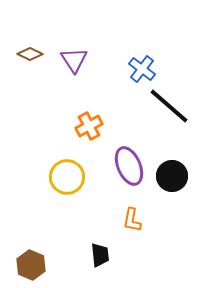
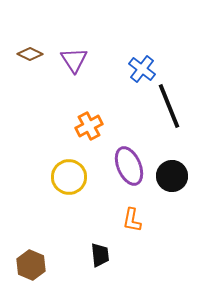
black line: rotated 27 degrees clockwise
yellow circle: moved 2 px right
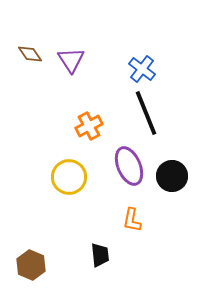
brown diamond: rotated 30 degrees clockwise
purple triangle: moved 3 px left
black line: moved 23 px left, 7 px down
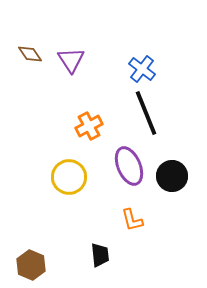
orange L-shape: rotated 25 degrees counterclockwise
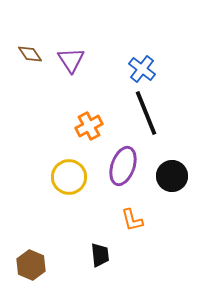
purple ellipse: moved 6 px left; rotated 42 degrees clockwise
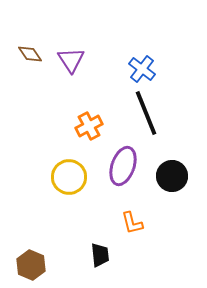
orange L-shape: moved 3 px down
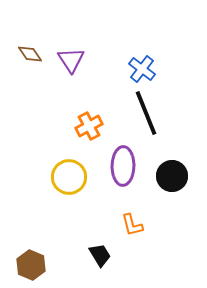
purple ellipse: rotated 18 degrees counterclockwise
orange L-shape: moved 2 px down
black trapezoid: rotated 25 degrees counterclockwise
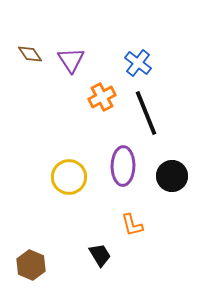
blue cross: moved 4 px left, 6 px up
orange cross: moved 13 px right, 29 px up
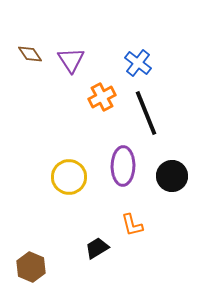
black trapezoid: moved 3 px left, 7 px up; rotated 90 degrees counterclockwise
brown hexagon: moved 2 px down
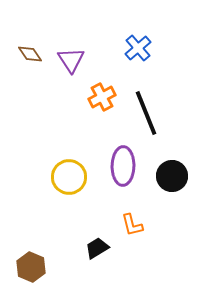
blue cross: moved 15 px up; rotated 12 degrees clockwise
